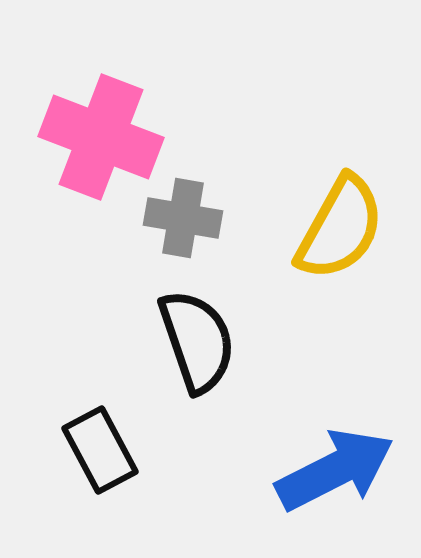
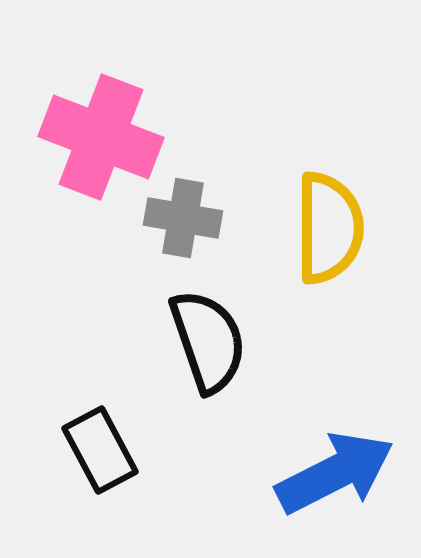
yellow semicircle: moved 11 px left; rotated 29 degrees counterclockwise
black semicircle: moved 11 px right
blue arrow: moved 3 px down
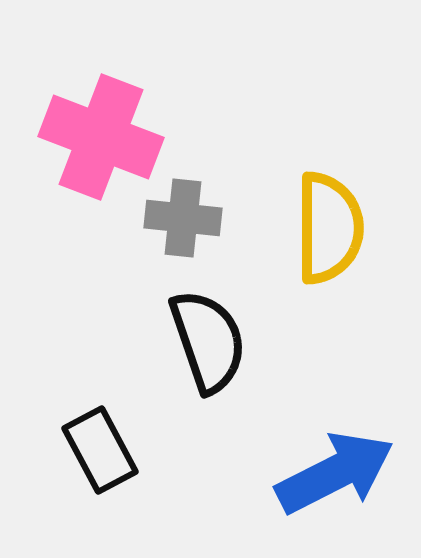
gray cross: rotated 4 degrees counterclockwise
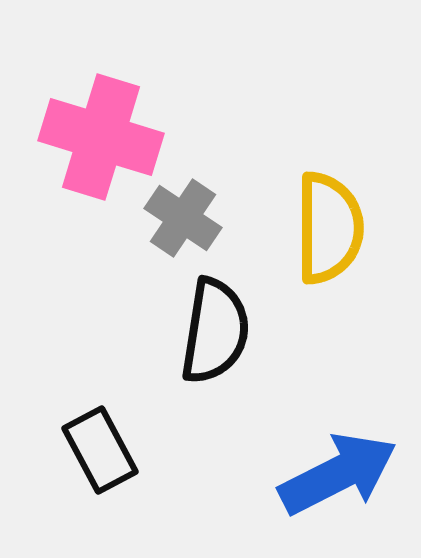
pink cross: rotated 4 degrees counterclockwise
gray cross: rotated 28 degrees clockwise
black semicircle: moved 7 px right, 10 px up; rotated 28 degrees clockwise
blue arrow: moved 3 px right, 1 px down
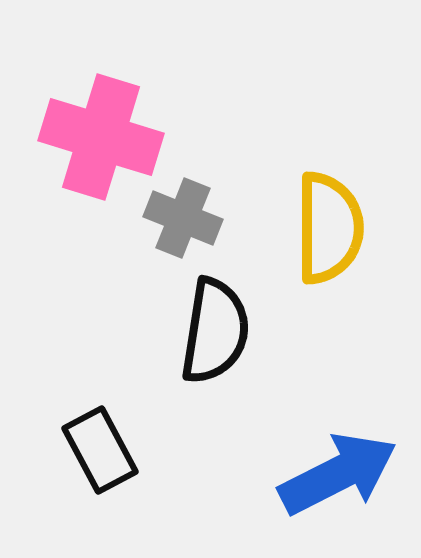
gray cross: rotated 12 degrees counterclockwise
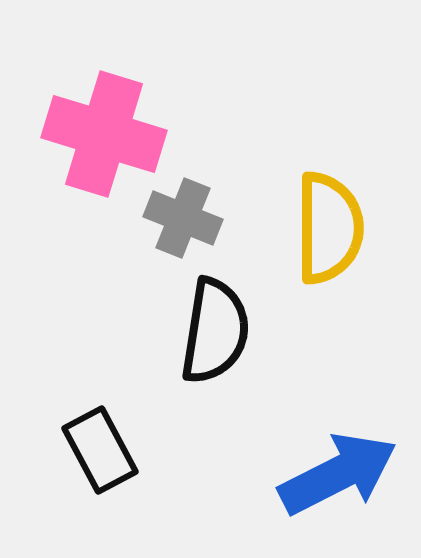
pink cross: moved 3 px right, 3 px up
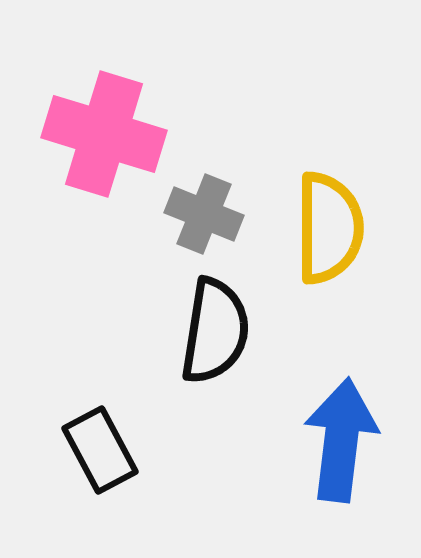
gray cross: moved 21 px right, 4 px up
blue arrow: moved 3 px right, 34 px up; rotated 56 degrees counterclockwise
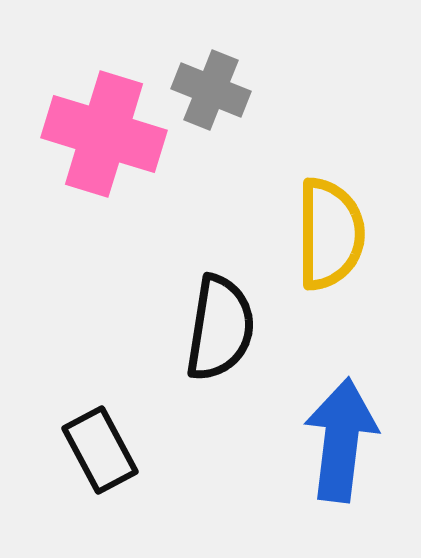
gray cross: moved 7 px right, 124 px up
yellow semicircle: moved 1 px right, 6 px down
black semicircle: moved 5 px right, 3 px up
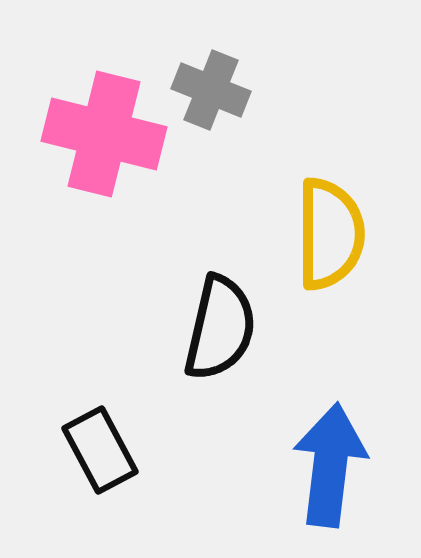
pink cross: rotated 3 degrees counterclockwise
black semicircle: rotated 4 degrees clockwise
blue arrow: moved 11 px left, 25 px down
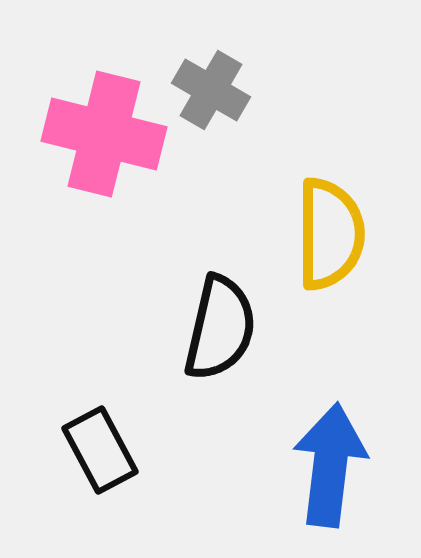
gray cross: rotated 8 degrees clockwise
